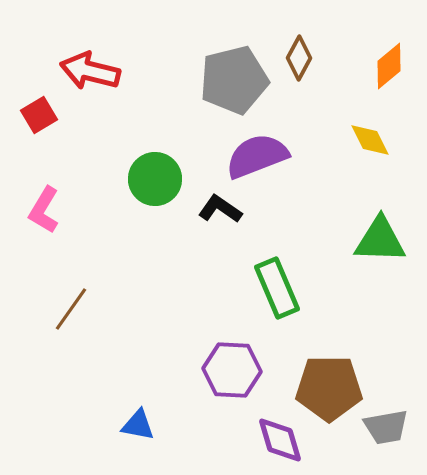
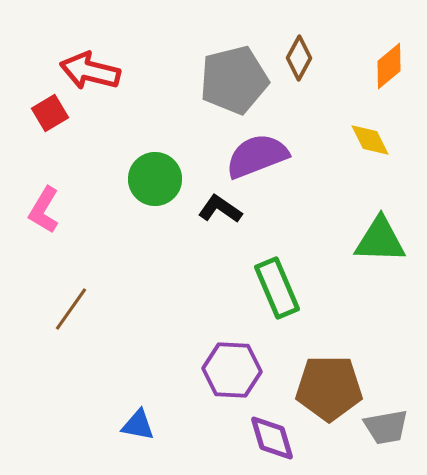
red square: moved 11 px right, 2 px up
purple diamond: moved 8 px left, 2 px up
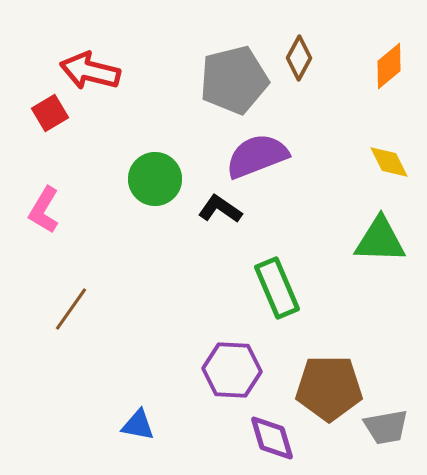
yellow diamond: moved 19 px right, 22 px down
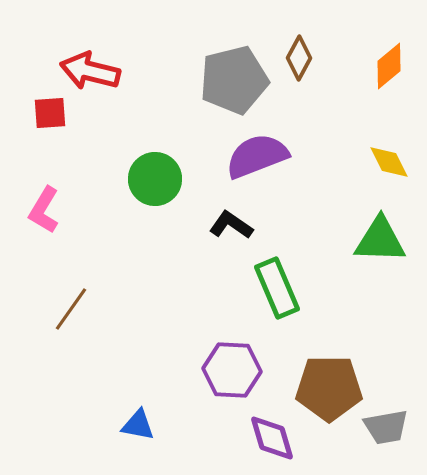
red square: rotated 27 degrees clockwise
black L-shape: moved 11 px right, 16 px down
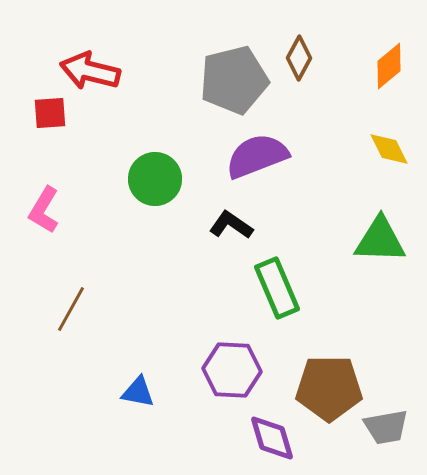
yellow diamond: moved 13 px up
brown line: rotated 6 degrees counterclockwise
blue triangle: moved 33 px up
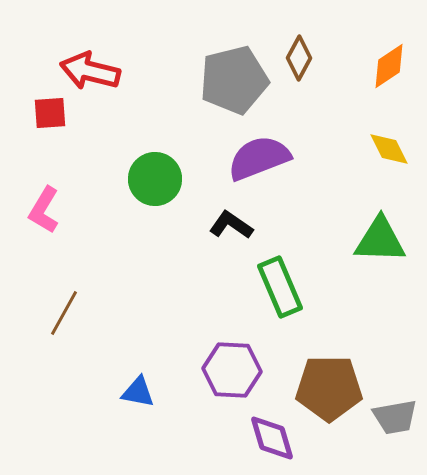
orange diamond: rotated 6 degrees clockwise
purple semicircle: moved 2 px right, 2 px down
green rectangle: moved 3 px right, 1 px up
brown line: moved 7 px left, 4 px down
gray trapezoid: moved 9 px right, 10 px up
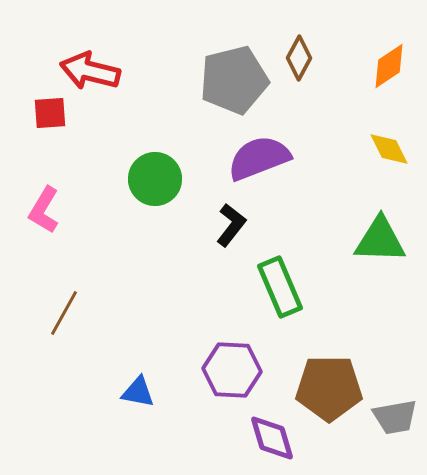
black L-shape: rotated 93 degrees clockwise
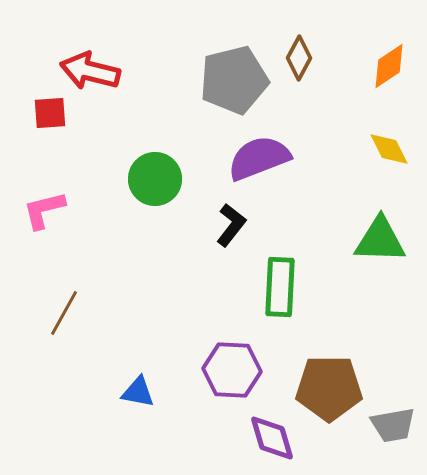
pink L-shape: rotated 45 degrees clockwise
green rectangle: rotated 26 degrees clockwise
gray trapezoid: moved 2 px left, 8 px down
